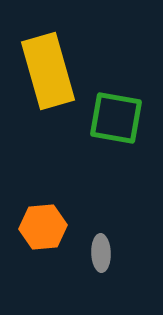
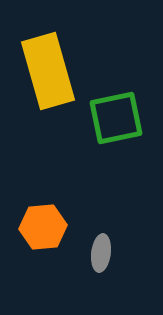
green square: rotated 22 degrees counterclockwise
gray ellipse: rotated 9 degrees clockwise
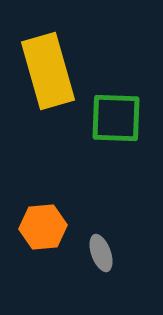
green square: rotated 14 degrees clockwise
gray ellipse: rotated 27 degrees counterclockwise
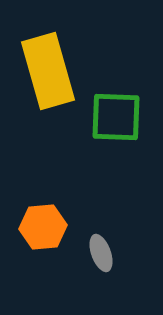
green square: moved 1 px up
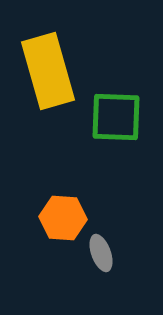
orange hexagon: moved 20 px right, 9 px up; rotated 9 degrees clockwise
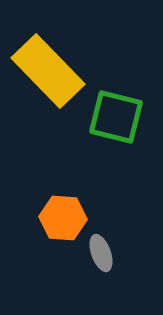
yellow rectangle: rotated 28 degrees counterclockwise
green square: rotated 12 degrees clockwise
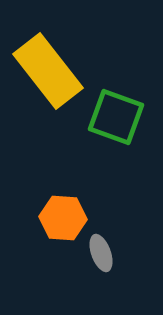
yellow rectangle: rotated 6 degrees clockwise
green square: rotated 6 degrees clockwise
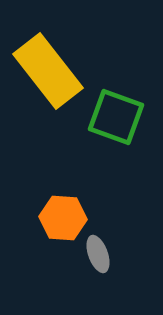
gray ellipse: moved 3 px left, 1 px down
